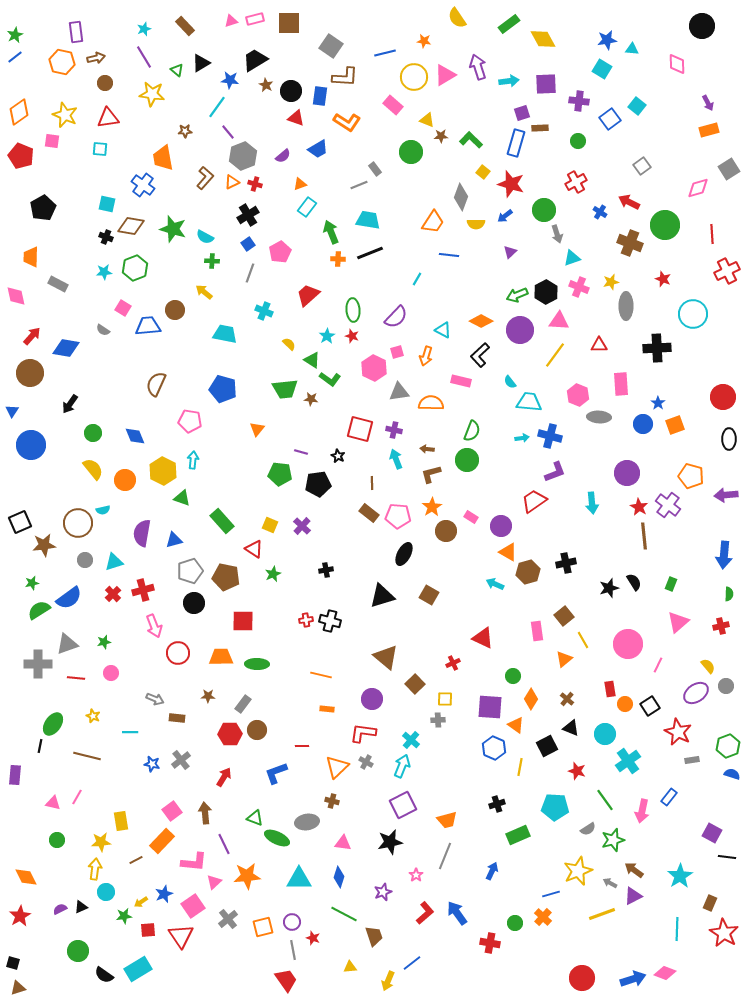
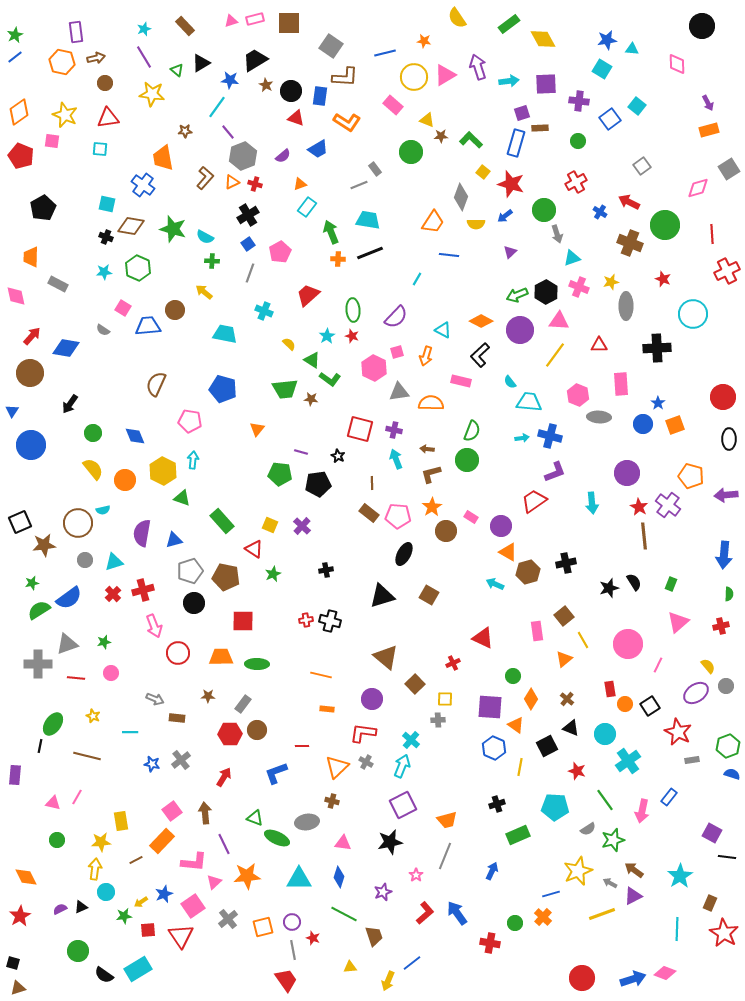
green hexagon at (135, 268): moved 3 px right; rotated 15 degrees counterclockwise
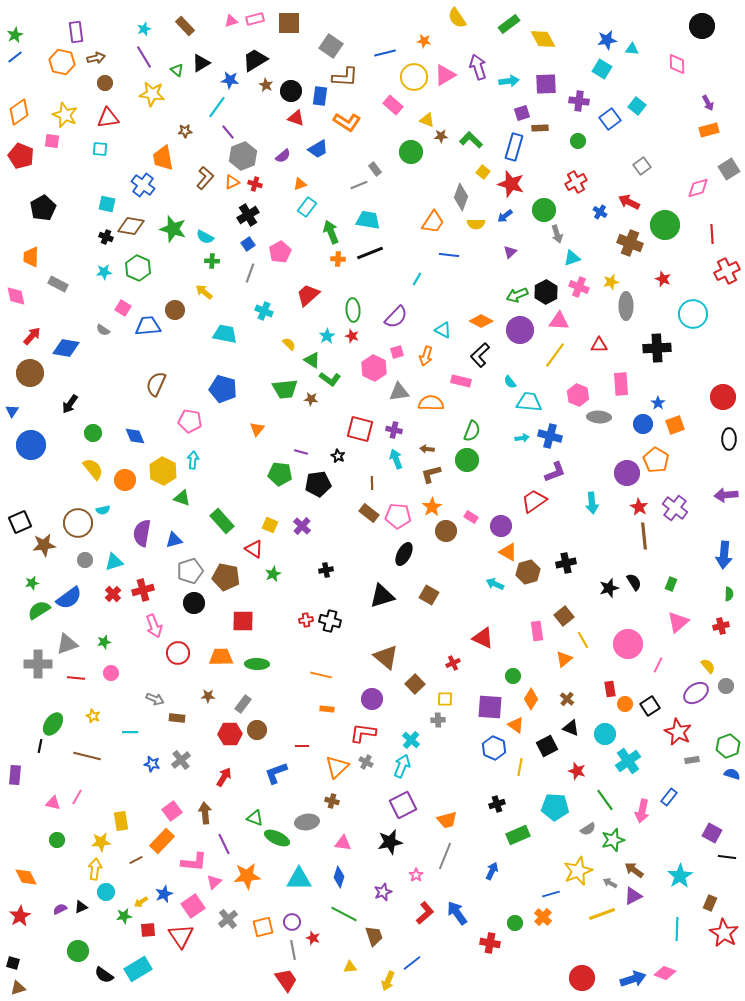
blue rectangle at (516, 143): moved 2 px left, 4 px down
orange pentagon at (691, 476): moved 35 px left, 16 px up; rotated 15 degrees clockwise
purple cross at (668, 505): moved 7 px right, 3 px down
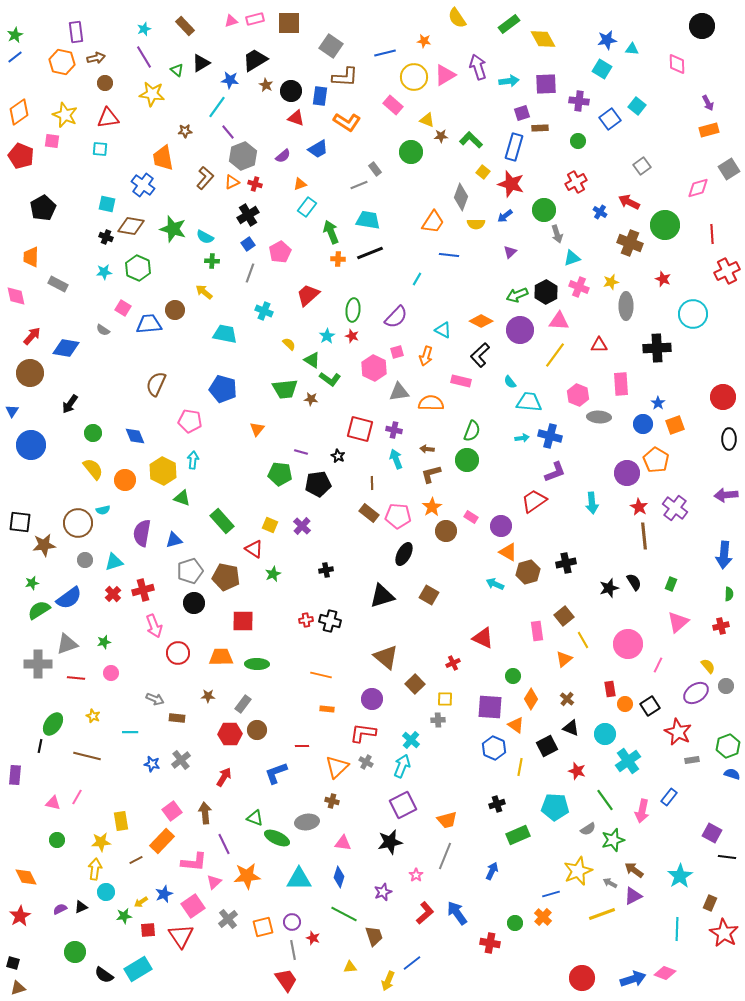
green ellipse at (353, 310): rotated 10 degrees clockwise
blue trapezoid at (148, 326): moved 1 px right, 2 px up
black square at (20, 522): rotated 30 degrees clockwise
green circle at (78, 951): moved 3 px left, 1 px down
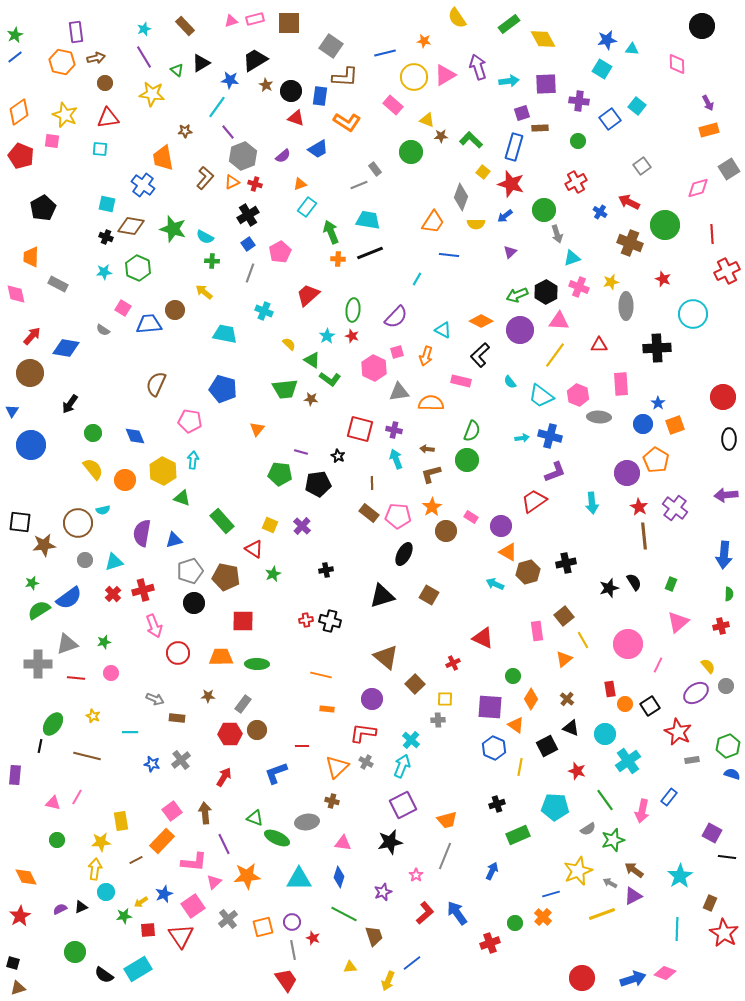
pink diamond at (16, 296): moved 2 px up
cyan trapezoid at (529, 402): moved 12 px right, 6 px up; rotated 148 degrees counterclockwise
red cross at (490, 943): rotated 30 degrees counterclockwise
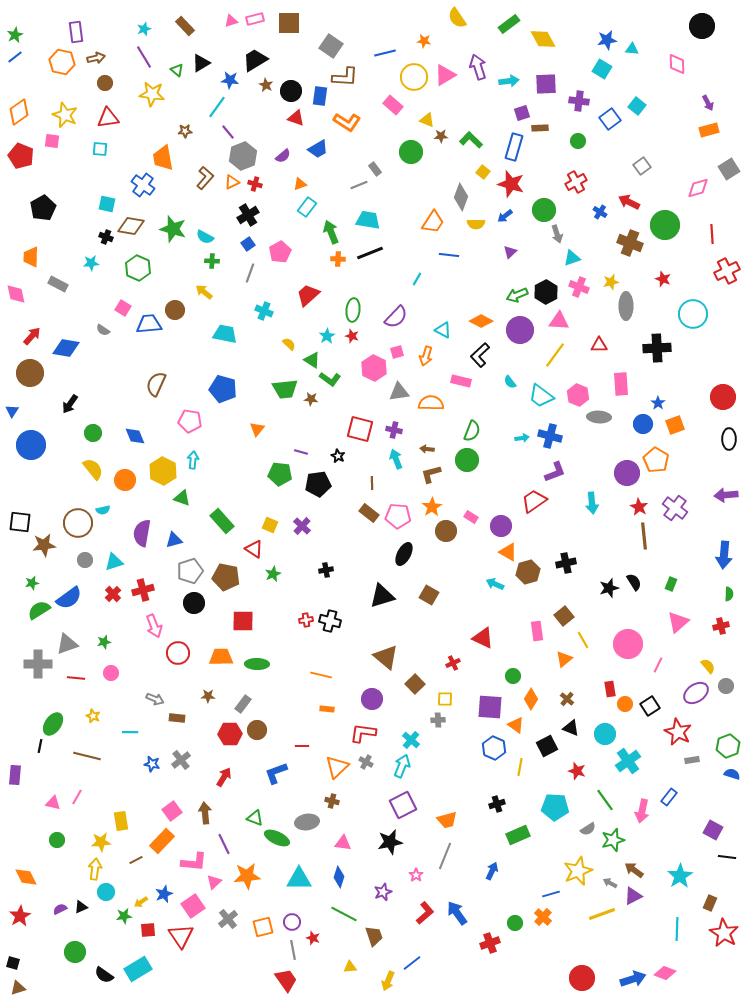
cyan star at (104, 272): moved 13 px left, 9 px up
purple square at (712, 833): moved 1 px right, 3 px up
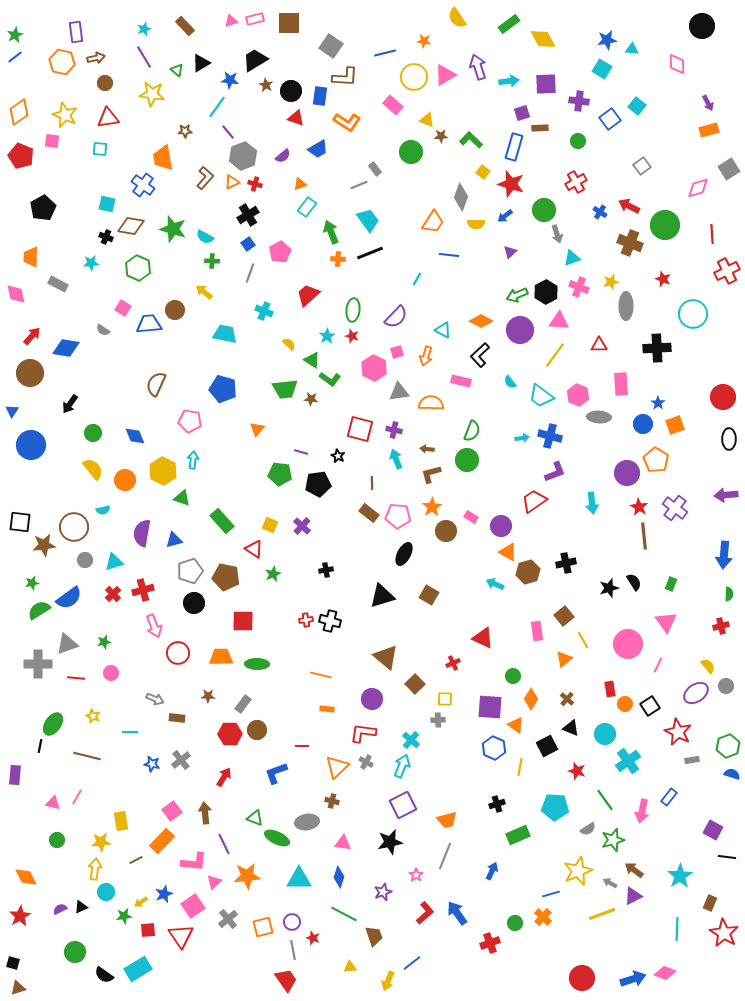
red arrow at (629, 202): moved 4 px down
cyan trapezoid at (368, 220): rotated 45 degrees clockwise
brown circle at (78, 523): moved 4 px left, 4 px down
pink triangle at (678, 622): moved 12 px left; rotated 25 degrees counterclockwise
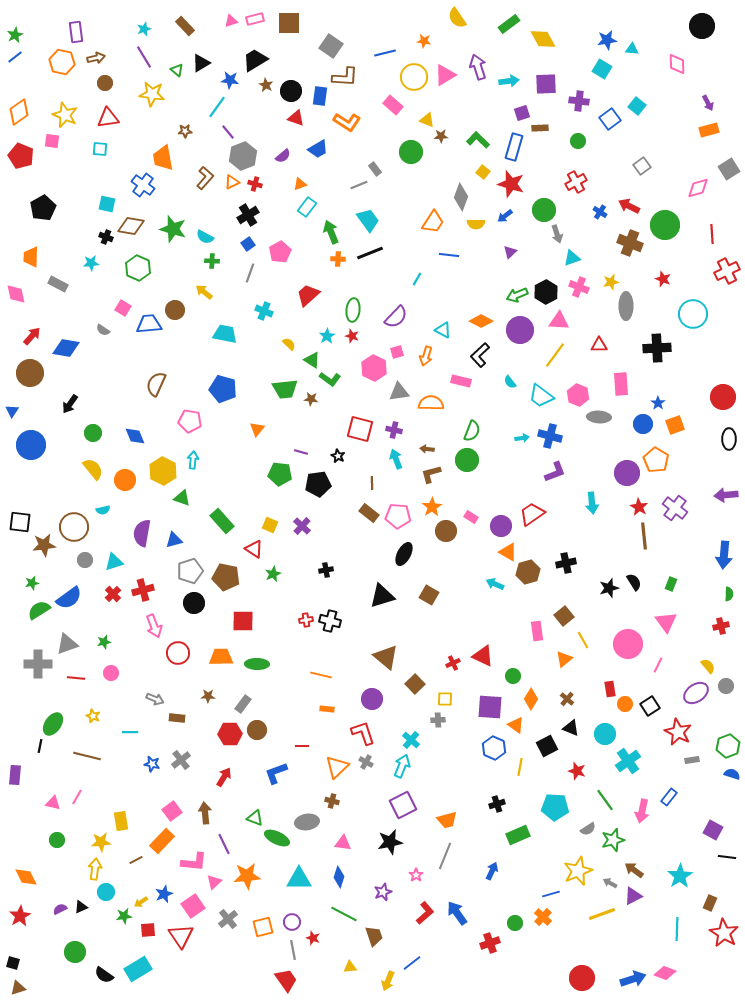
green L-shape at (471, 140): moved 7 px right
red trapezoid at (534, 501): moved 2 px left, 13 px down
red triangle at (483, 638): moved 18 px down
red L-shape at (363, 733): rotated 64 degrees clockwise
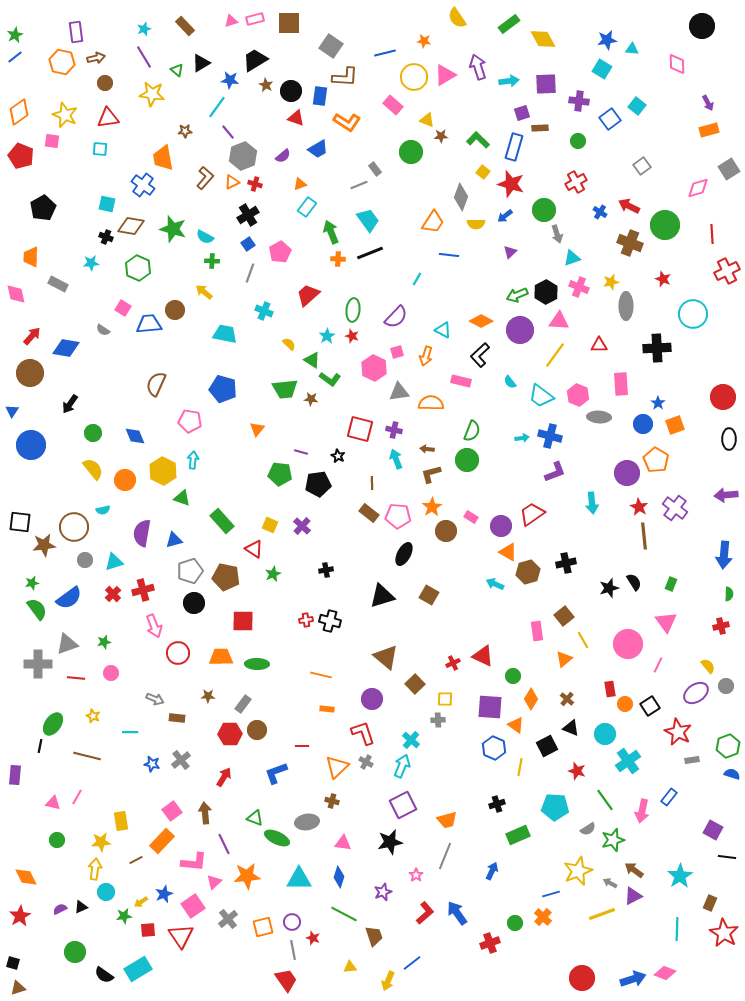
green semicircle at (39, 610): moved 2 px left, 1 px up; rotated 85 degrees clockwise
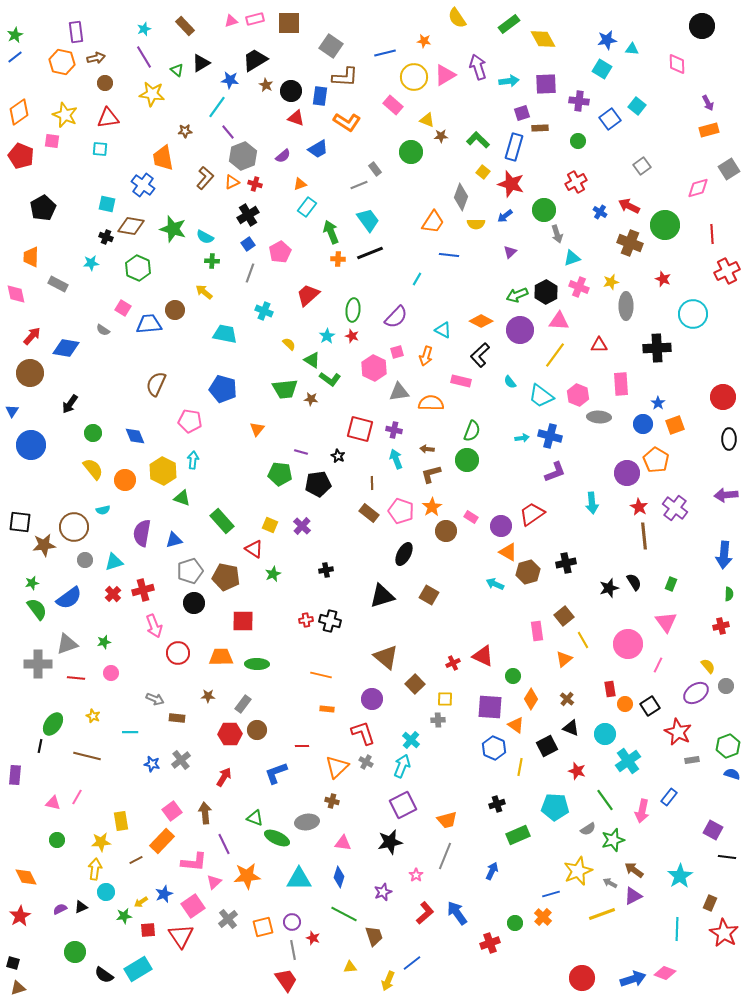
pink pentagon at (398, 516): moved 3 px right, 5 px up; rotated 15 degrees clockwise
